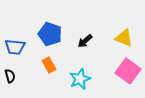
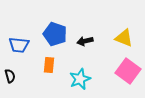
blue pentagon: moved 5 px right
black arrow: rotated 28 degrees clockwise
blue trapezoid: moved 4 px right, 2 px up
orange rectangle: rotated 35 degrees clockwise
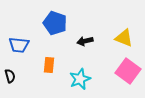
blue pentagon: moved 11 px up
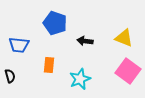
black arrow: rotated 21 degrees clockwise
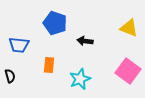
yellow triangle: moved 5 px right, 10 px up
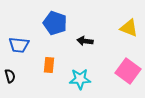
cyan star: rotated 20 degrees clockwise
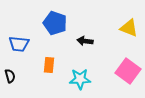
blue trapezoid: moved 1 px up
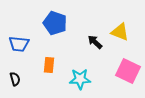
yellow triangle: moved 9 px left, 4 px down
black arrow: moved 10 px right, 1 px down; rotated 35 degrees clockwise
pink square: rotated 10 degrees counterclockwise
black semicircle: moved 5 px right, 3 px down
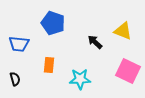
blue pentagon: moved 2 px left
yellow triangle: moved 3 px right, 1 px up
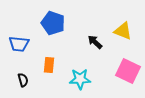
black semicircle: moved 8 px right, 1 px down
